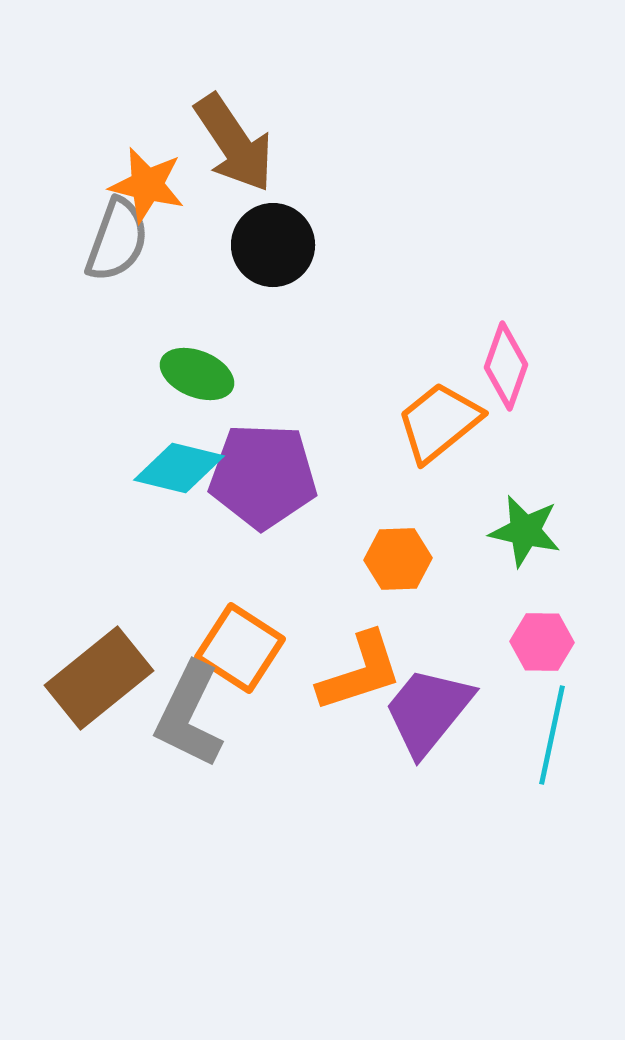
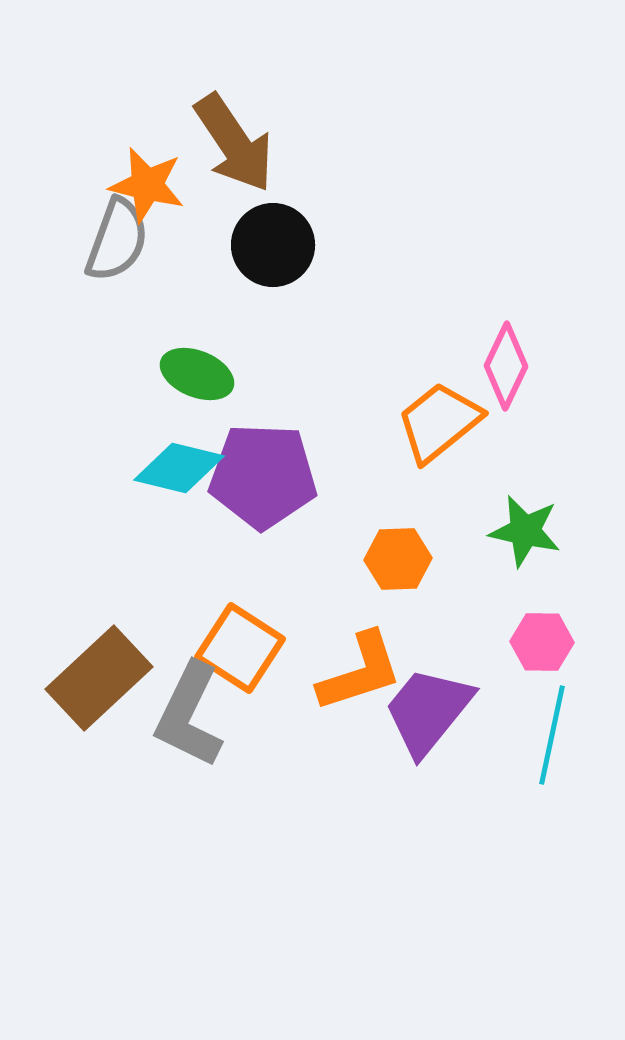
pink diamond: rotated 6 degrees clockwise
brown rectangle: rotated 4 degrees counterclockwise
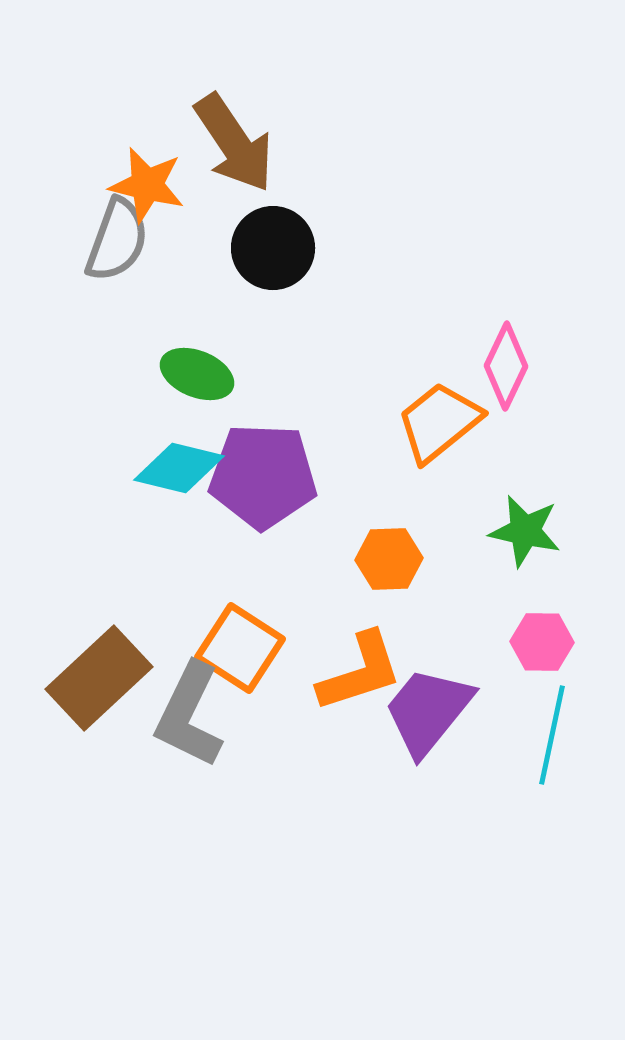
black circle: moved 3 px down
orange hexagon: moved 9 px left
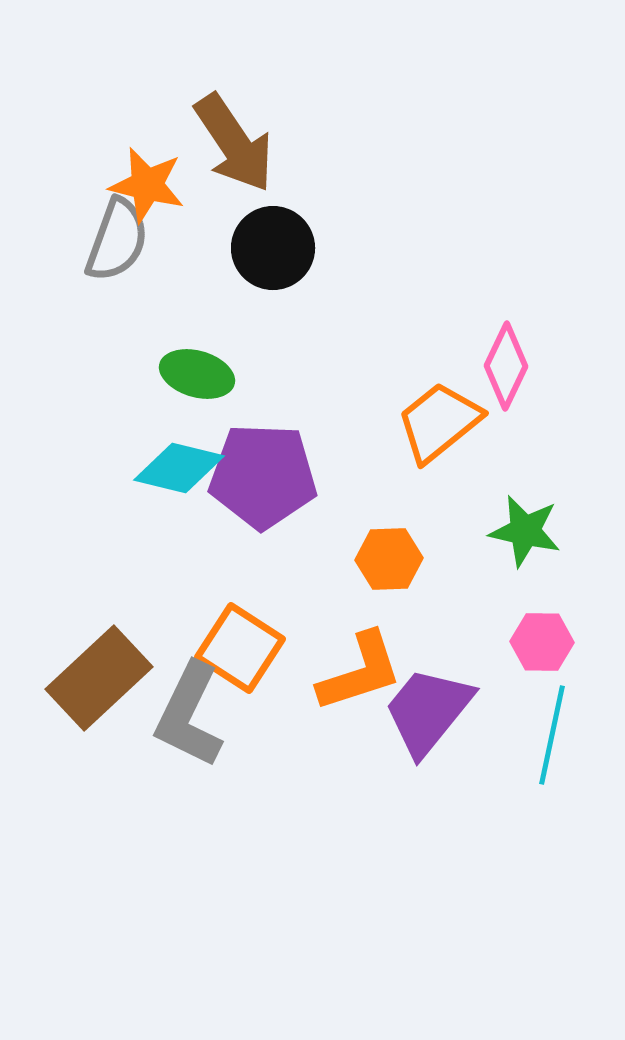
green ellipse: rotated 6 degrees counterclockwise
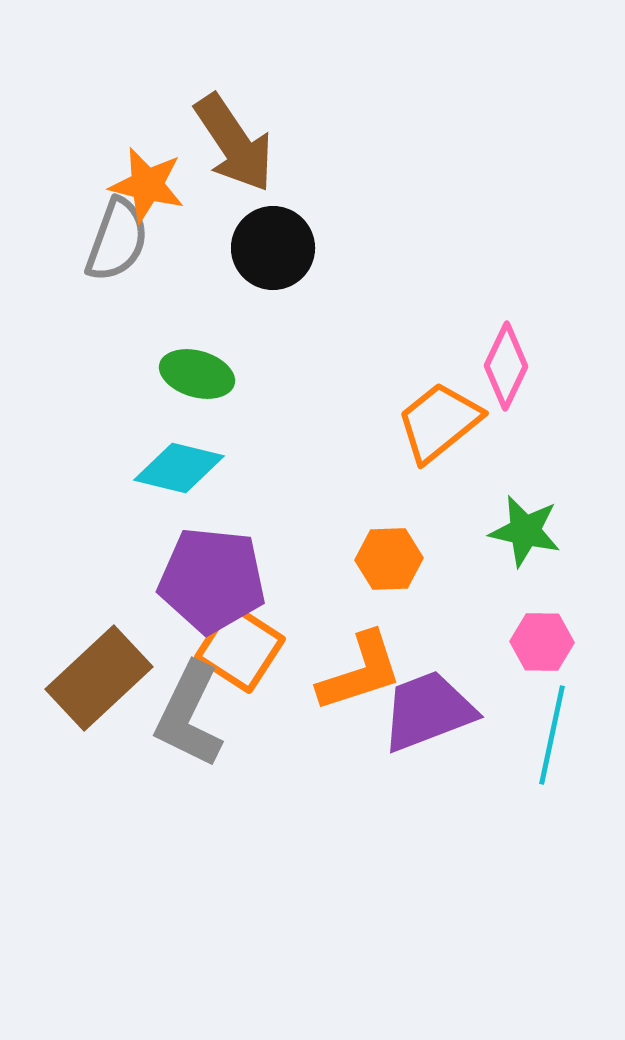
purple pentagon: moved 51 px left, 104 px down; rotated 4 degrees clockwise
purple trapezoid: rotated 30 degrees clockwise
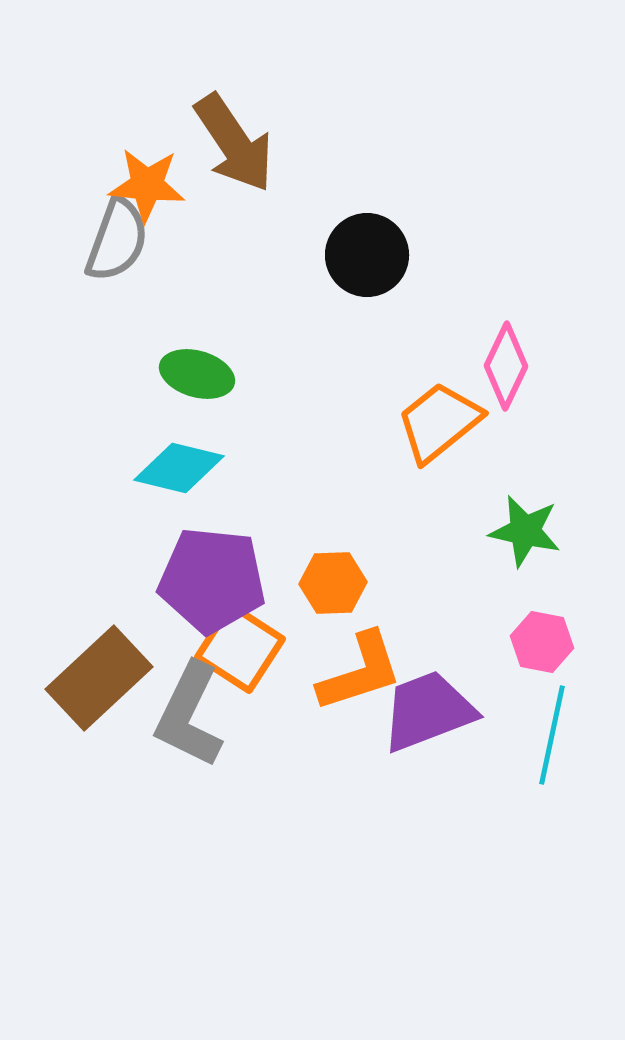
orange star: rotated 8 degrees counterclockwise
black circle: moved 94 px right, 7 px down
orange hexagon: moved 56 px left, 24 px down
pink hexagon: rotated 10 degrees clockwise
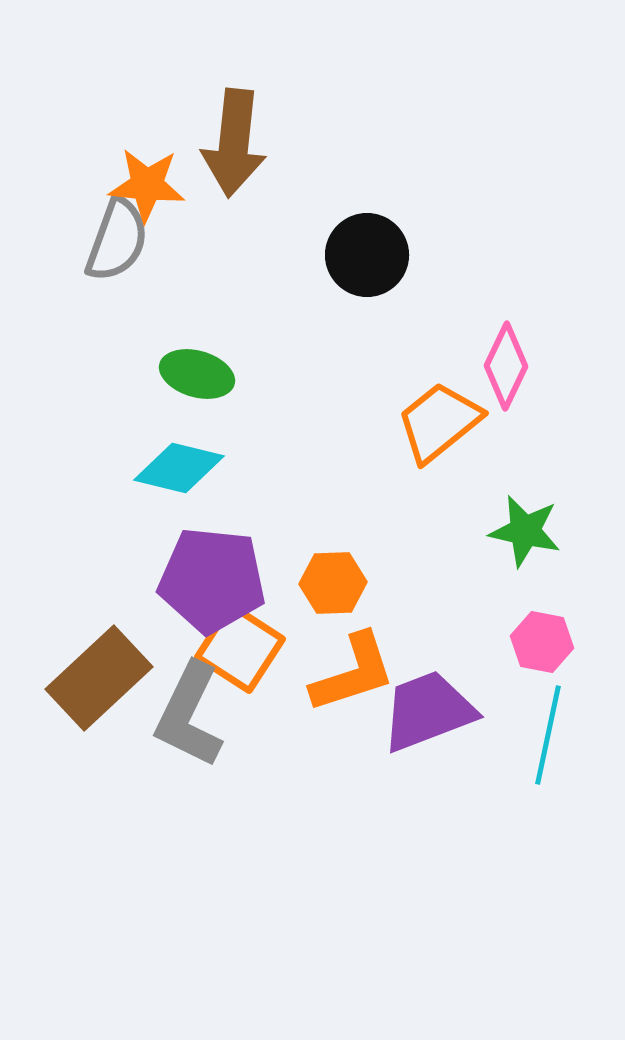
brown arrow: rotated 40 degrees clockwise
orange L-shape: moved 7 px left, 1 px down
cyan line: moved 4 px left
